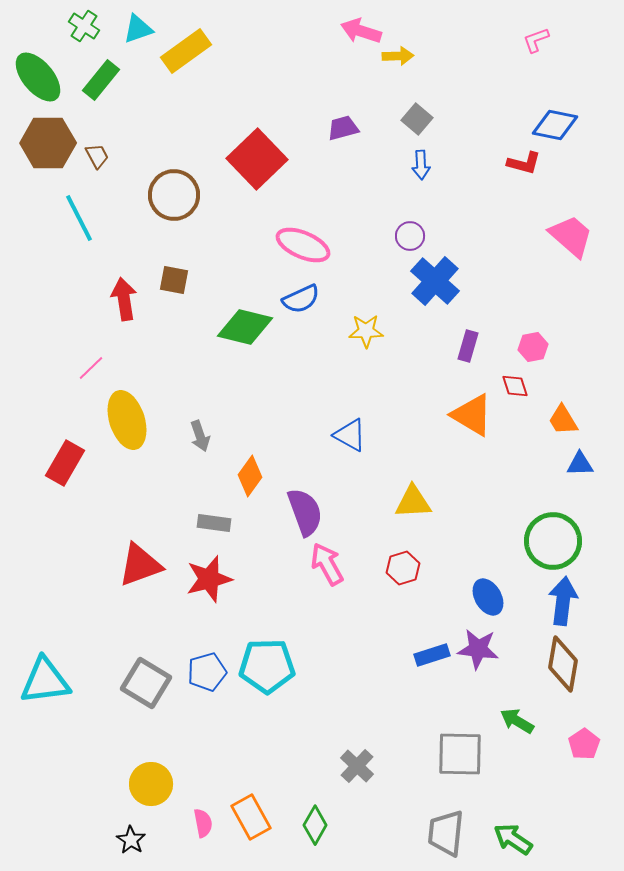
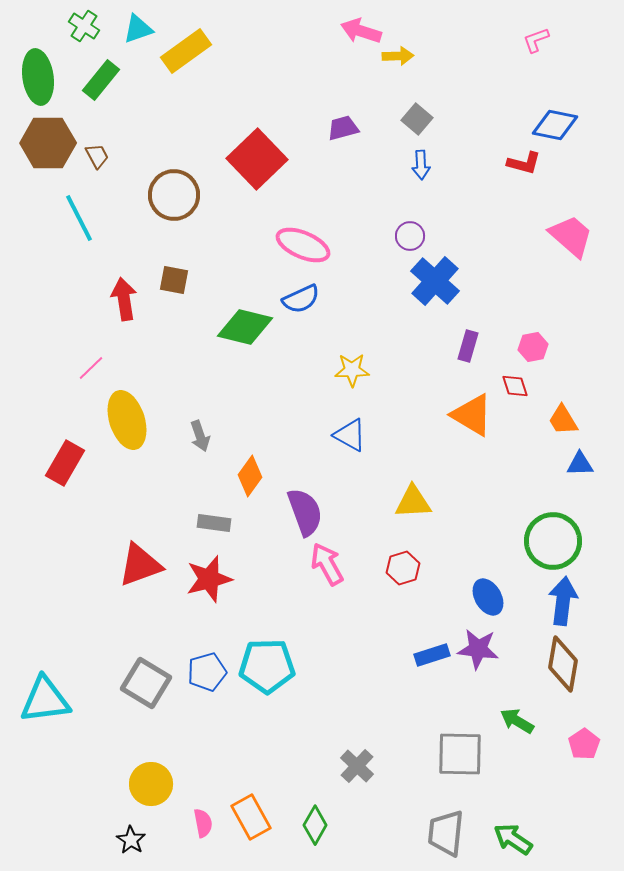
green ellipse at (38, 77): rotated 32 degrees clockwise
yellow star at (366, 331): moved 14 px left, 39 px down
cyan triangle at (45, 681): moved 19 px down
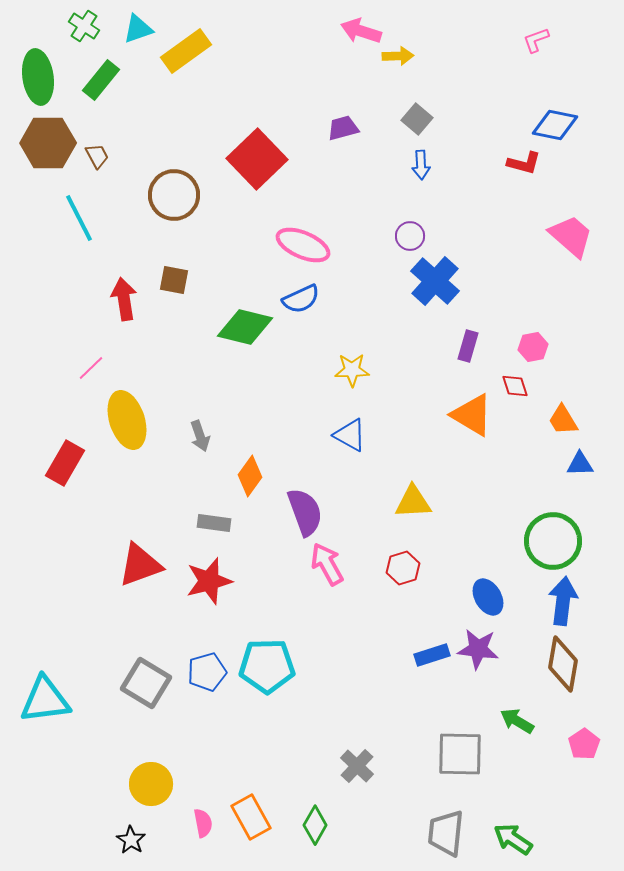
red star at (209, 579): moved 2 px down
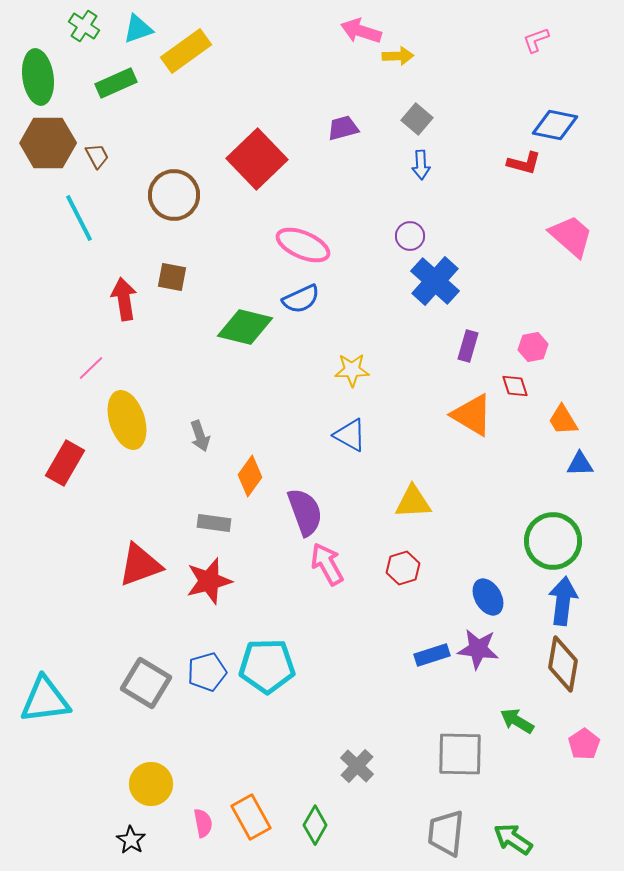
green rectangle at (101, 80): moved 15 px right, 3 px down; rotated 27 degrees clockwise
brown square at (174, 280): moved 2 px left, 3 px up
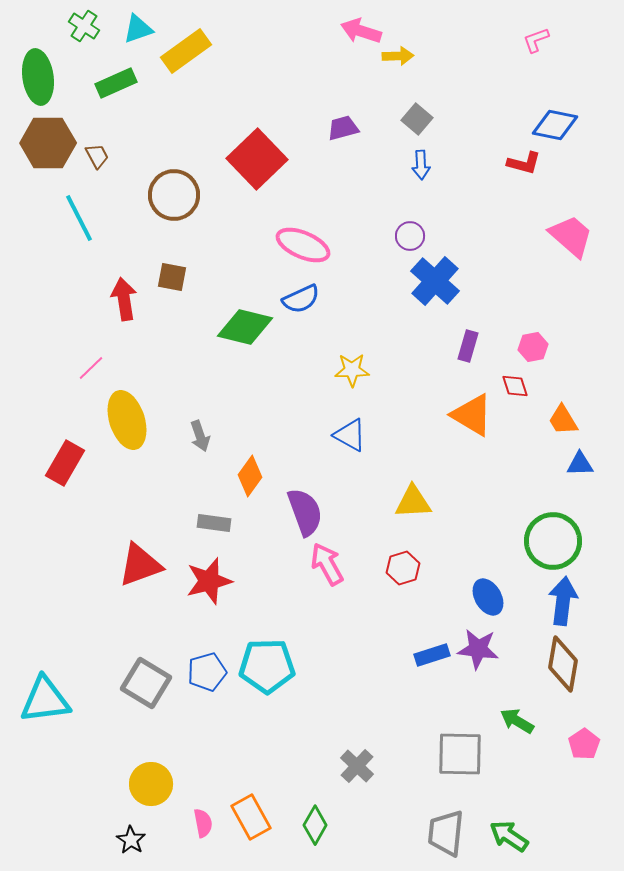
green arrow at (513, 839): moved 4 px left, 3 px up
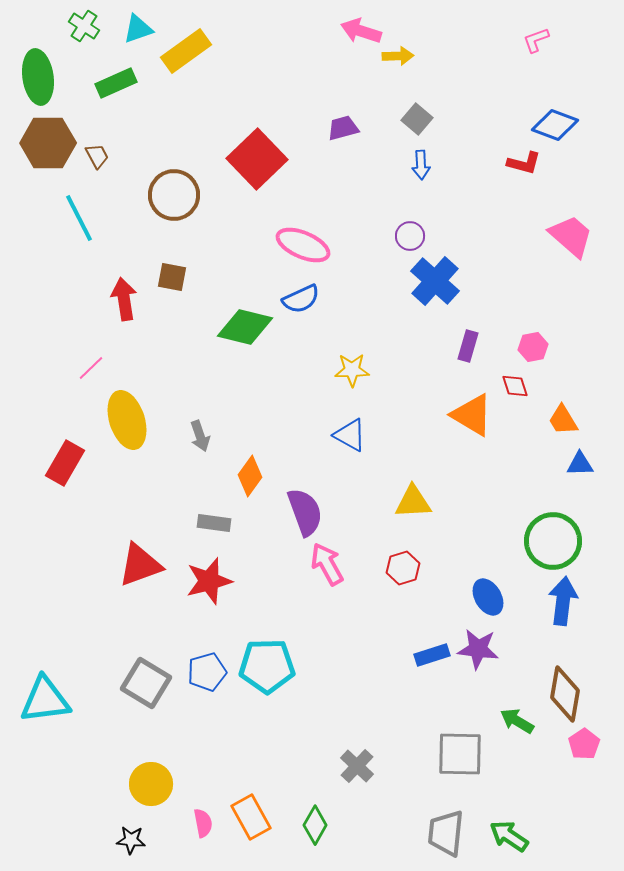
blue diamond at (555, 125): rotated 9 degrees clockwise
brown diamond at (563, 664): moved 2 px right, 30 px down
black star at (131, 840): rotated 28 degrees counterclockwise
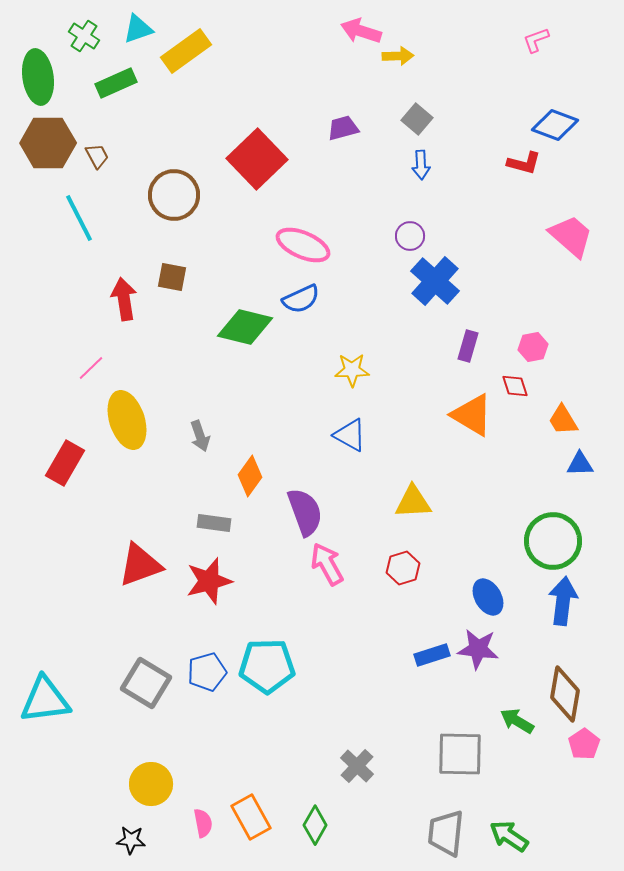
green cross at (84, 26): moved 10 px down
